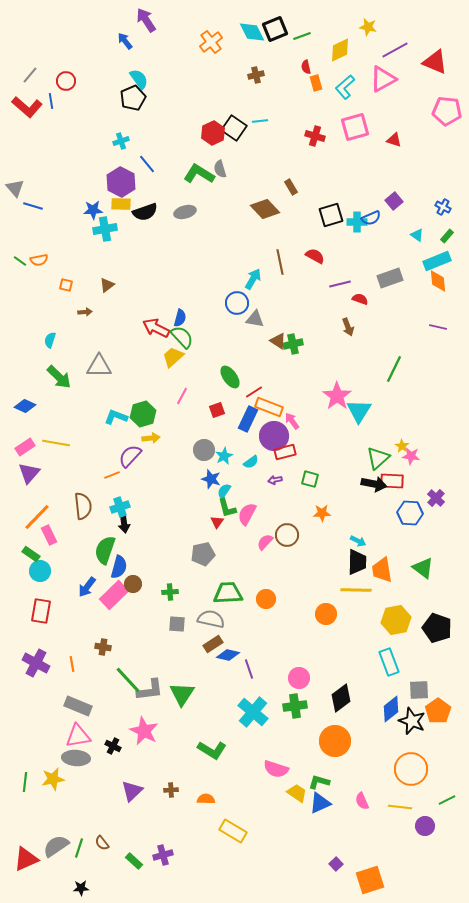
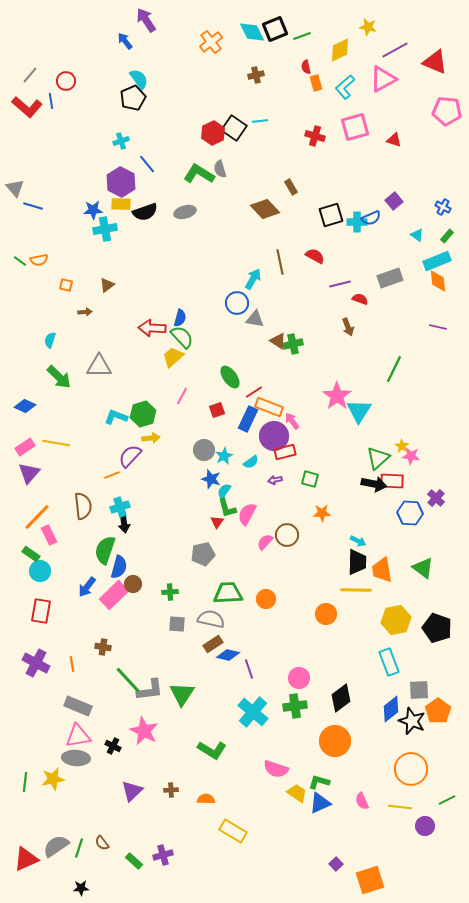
red arrow at (156, 328): moved 4 px left; rotated 24 degrees counterclockwise
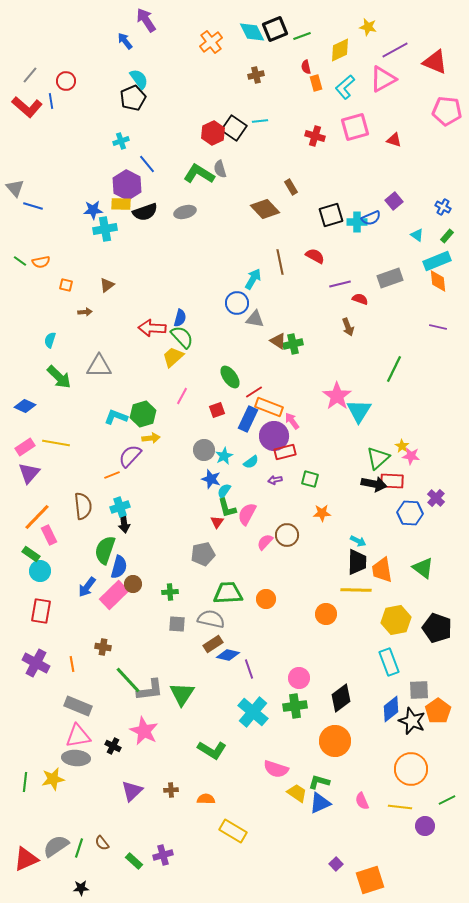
purple hexagon at (121, 182): moved 6 px right, 3 px down
orange semicircle at (39, 260): moved 2 px right, 2 px down
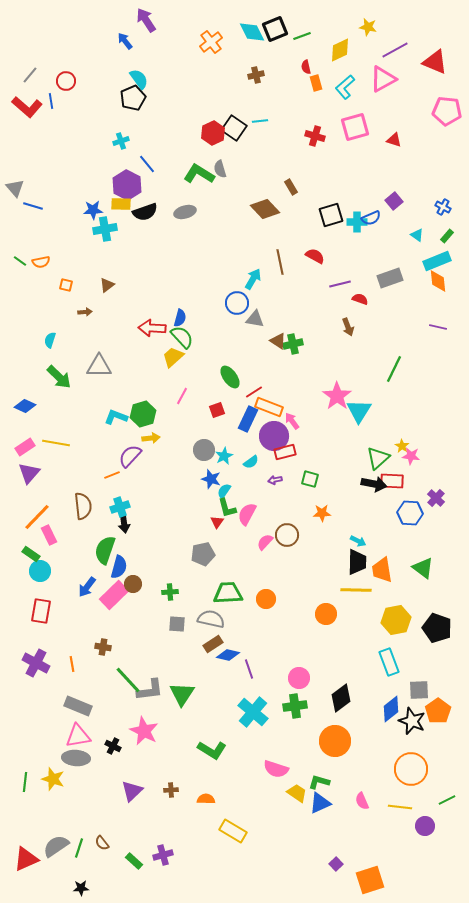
yellow star at (53, 779): rotated 30 degrees clockwise
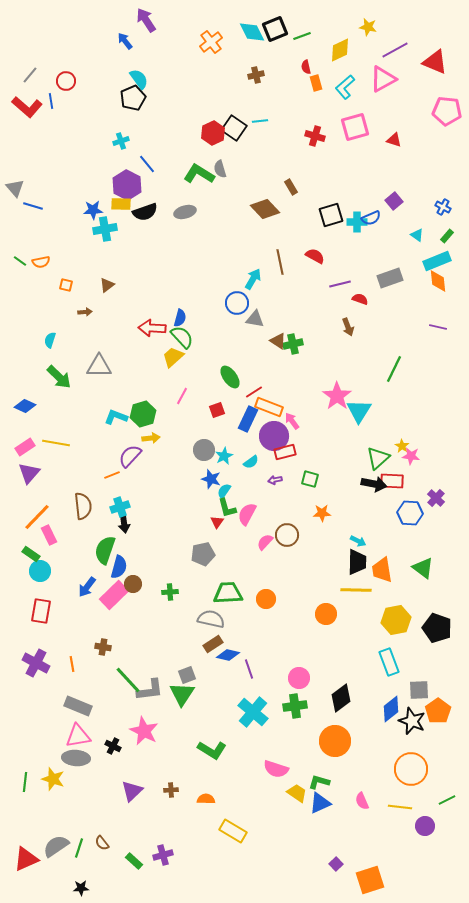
gray square at (177, 624): moved 10 px right, 51 px down; rotated 24 degrees counterclockwise
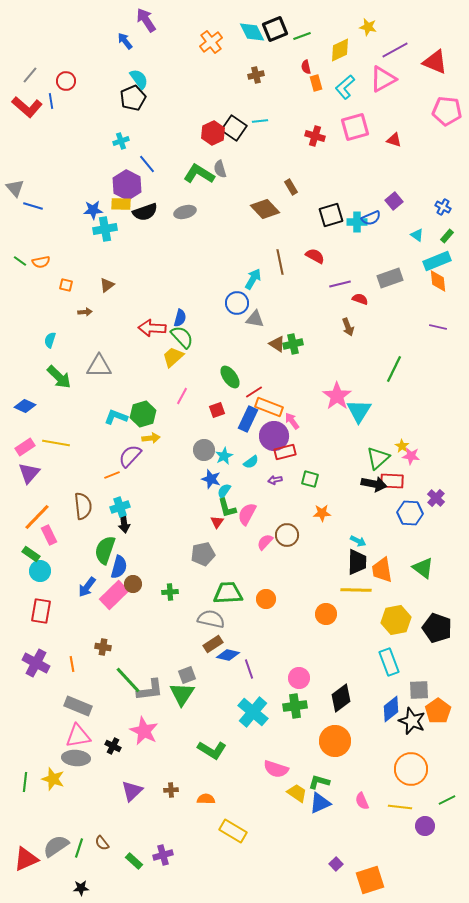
brown triangle at (278, 341): moved 1 px left, 3 px down
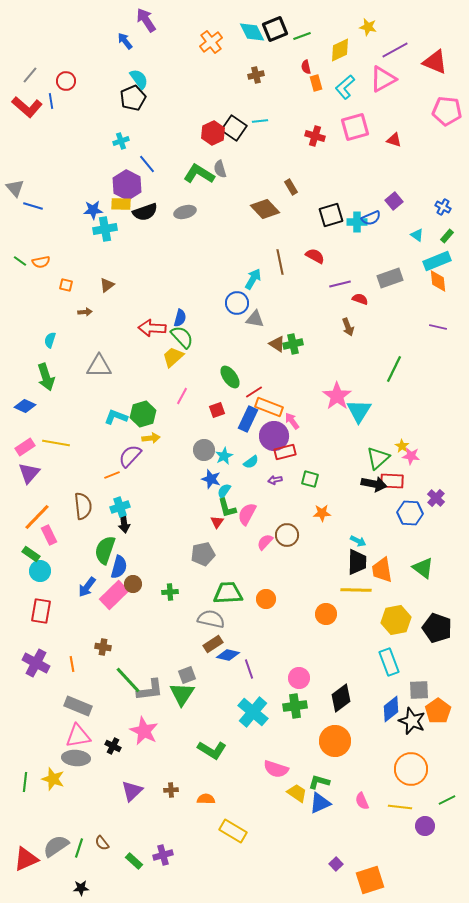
green arrow at (59, 377): moved 13 px left; rotated 28 degrees clockwise
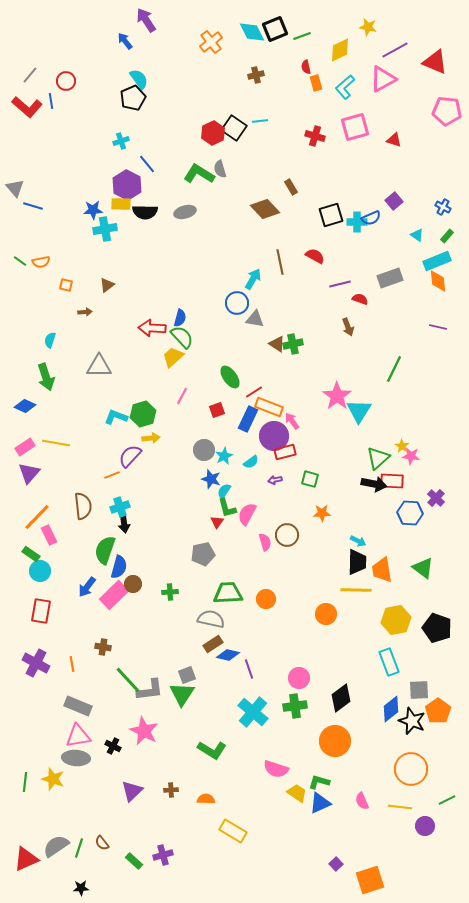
black semicircle at (145, 212): rotated 20 degrees clockwise
pink semicircle at (265, 542): rotated 120 degrees clockwise
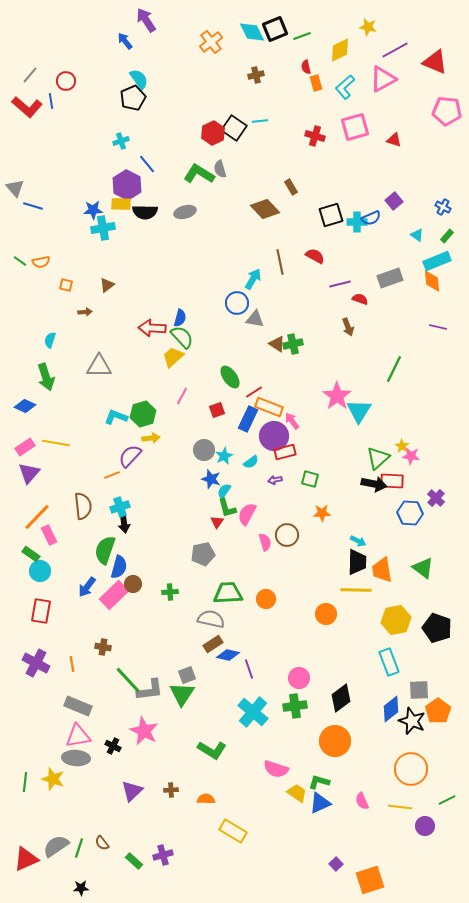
cyan cross at (105, 229): moved 2 px left, 1 px up
orange diamond at (438, 281): moved 6 px left
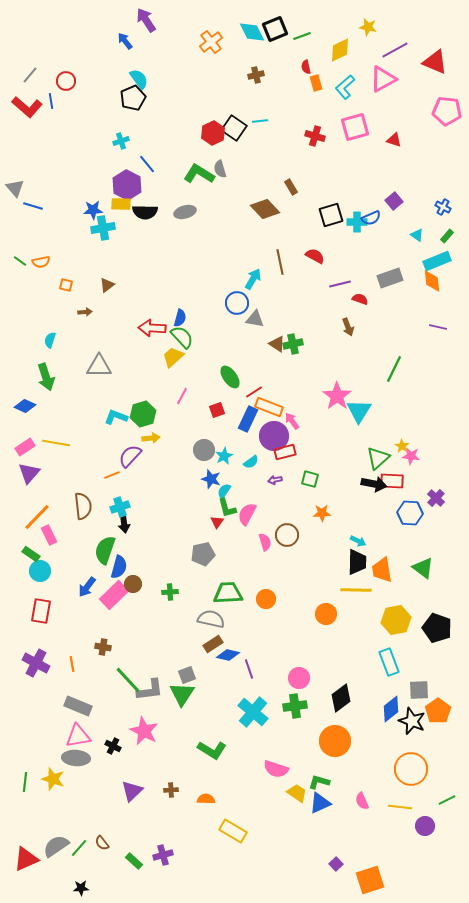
green line at (79, 848): rotated 24 degrees clockwise
